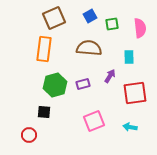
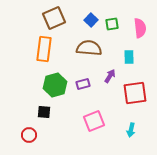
blue square: moved 1 px right, 4 px down; rotated 16 degrees counterclockwise
cyan arrow: moved 1 px right, 3 px down; rotated 88 degrees counterclockwise
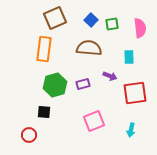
brown square: moved 1 px right
purple arrow: rotated 80 degrees clockwise
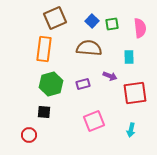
blue square: moved 1 px right, 1 px down
green hexagon: moved 4 px left, 1 px up
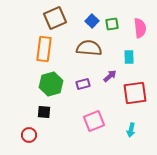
purple arrow: rotated 64 degrees counterclockwise
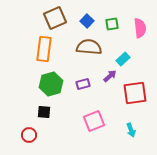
blue square: moved 5 px left
brown semicircle: moved 1 px up
cyan rectangle: moved 6 px left, 2 px down; rotated 48 degrees clockwise
cyan arrow: rotated 32 degrees counterclockwise
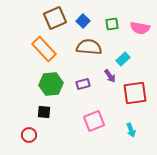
blue square: moved 4 px left
pink semicircle: rotated 108 degrees clockwise
orange rectangle: rotated 50 degrees counterclockwise
purple arrow: rotated 96 degrees clockwise
green hexagon: rotated 10 degrees clockwise
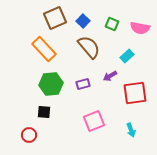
green square: rotated 32 degrees clockwise
brown semicircle: rotated 45 degrees clockwise
cyan rectangle: moved 4 px right, 3 px up
purple arrow: rotated 96 degrees clockwise
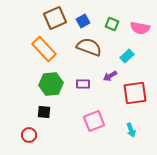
blue square: rotated 16 degrees clockwise
brown semicircle: rotated 30 degrees counterclockwise
purple rectangle: rotated 16 degrees clockwise
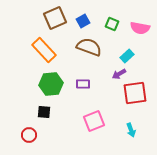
orange rectangle: moved 1 px down
purple arrow: moved 9 px right, 2 px up
